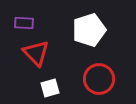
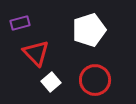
purple rectangle: moved 4 px left; rotated 18 degrees counterclockwise
red circle: moved 4 px left, 1 px down
white square: moved 1 px right, 6 px up; rotated 24 degrees counterclockwise
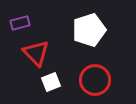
white square: rotated 18 degrees clockwise
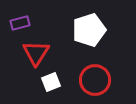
red triangle: rotated 16 degrees clockwise
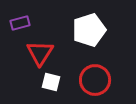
red triangle: moved 4 px right
white square: rotated 36 degrees clockwise
